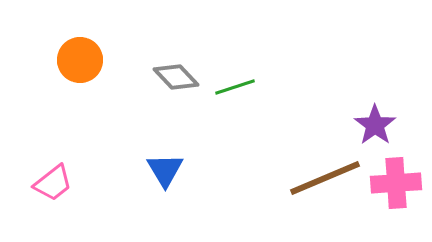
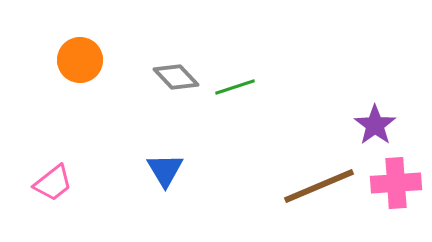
brown line: moved 6 px left, 8 px down
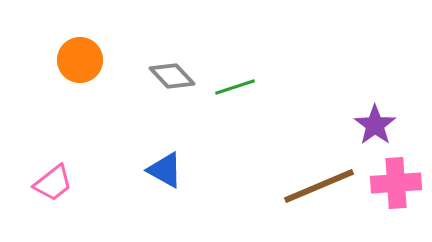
gray diamond: moved 4 px left, 1 px up
blue triangle: rotated 30 degrees counterclockwise
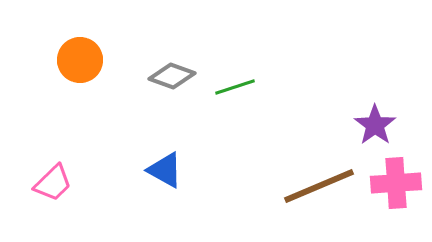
gray diamond: rotated 27 degrees counterclockwise
pink trapezoid: rotated 6 degrees counterclockwise
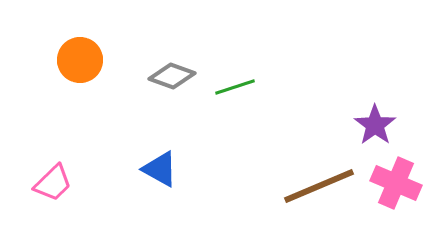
blue triangle: moved 5 px left, 1 px up
pink cross: rotated 27 degrees clockwise
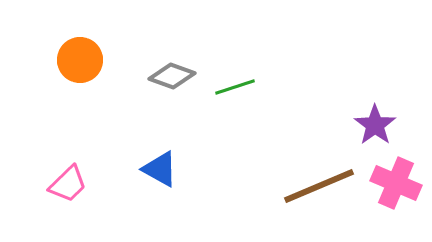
pink trapezoid: moved 15 px right, 1 px down
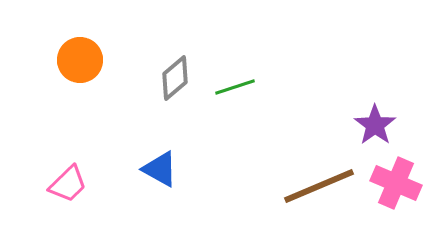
gray diamond: moved 3 px right, 2 px down; rotated 60 degrees counterclockwise
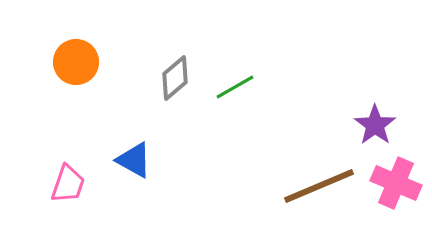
orange circle: moved 4 px left, 2 px down
green line: rotated 12 degrees counterclockwise
blue triangle: moved 26 px left, 9 px up
pink trapezoid: rotated 27 degrees counterclockwise
